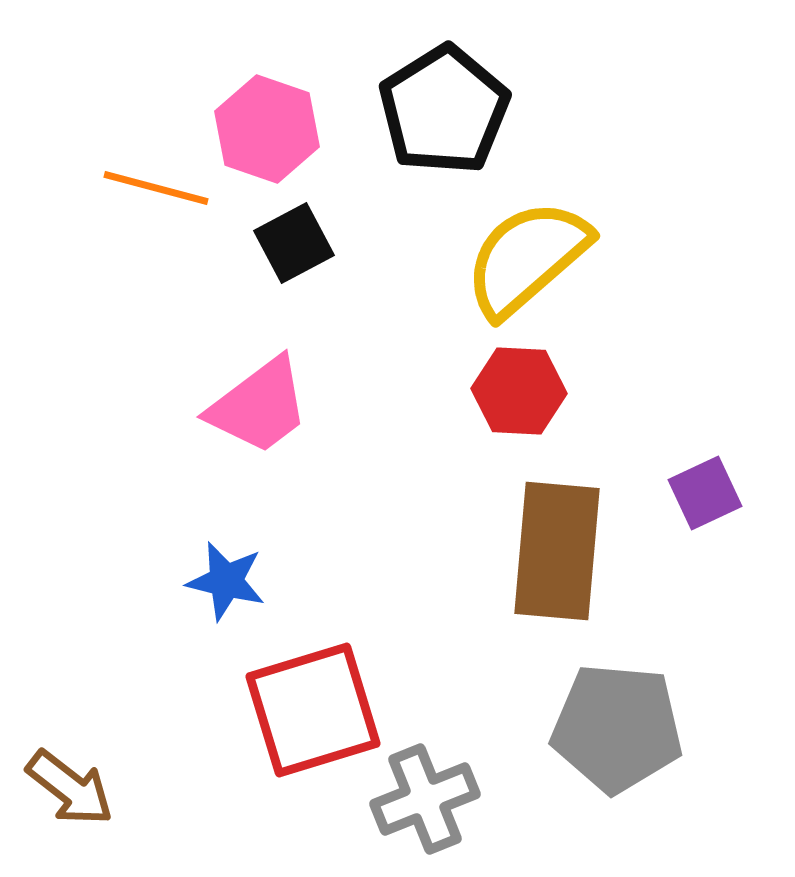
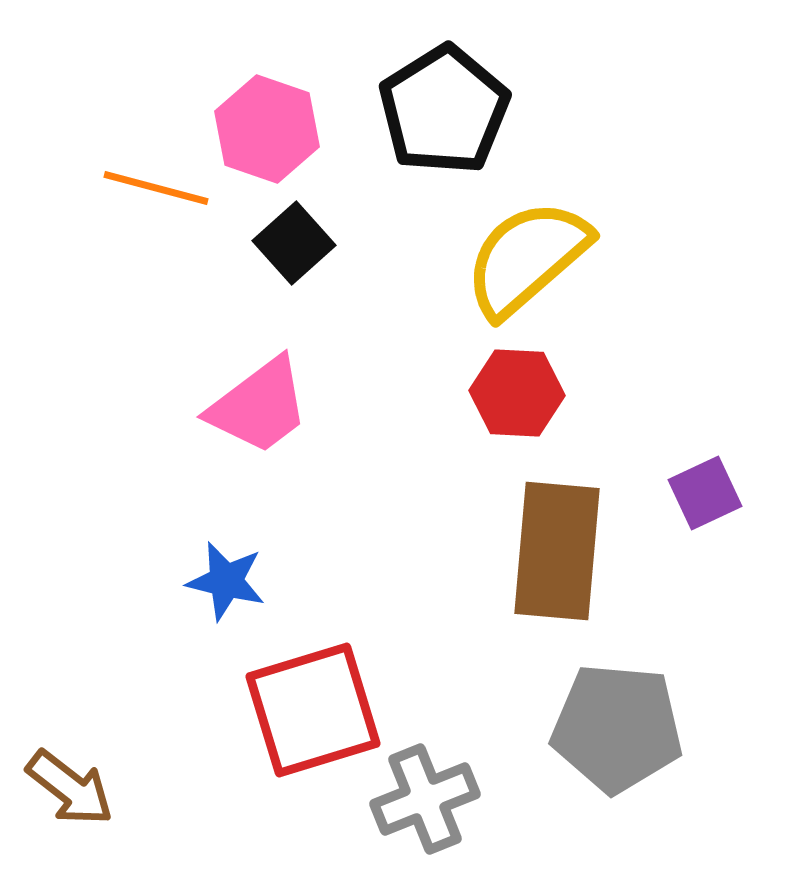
black square: rotated 14 degrees counterclockwise
red hexagon: moved 2 px left, 2 px down
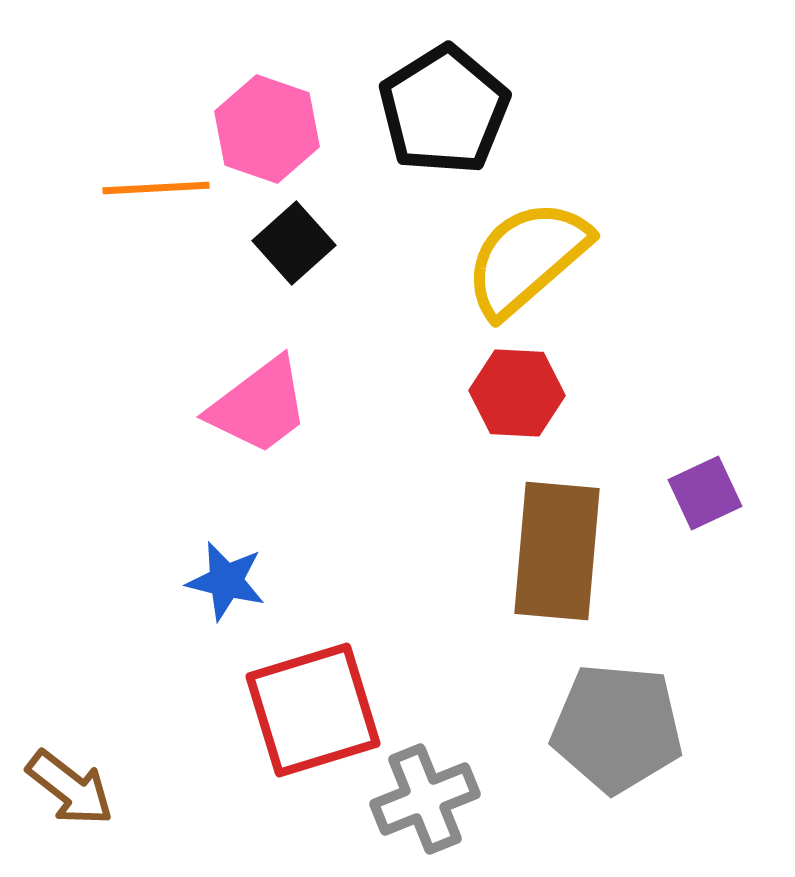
orange line: rotated 18 degrees counterclockwise
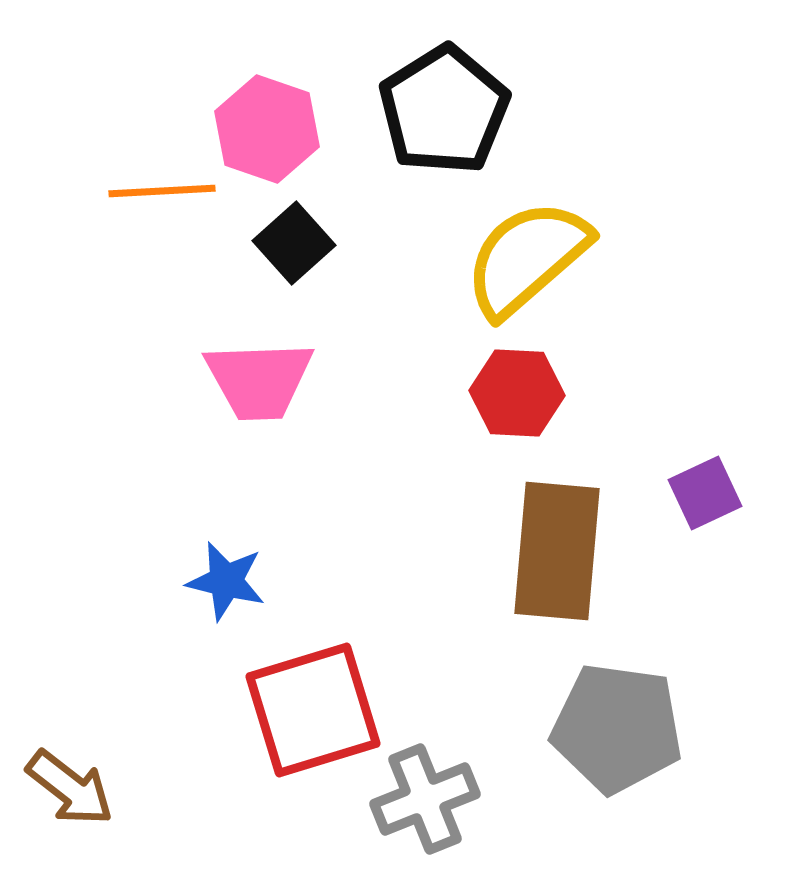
orange line: moved 6 px right, 3 px down
pink trapezoid: moved 26 px up; rotated 35 degrees clockwise
gray pentagon: rotated 3 degrees clockwise
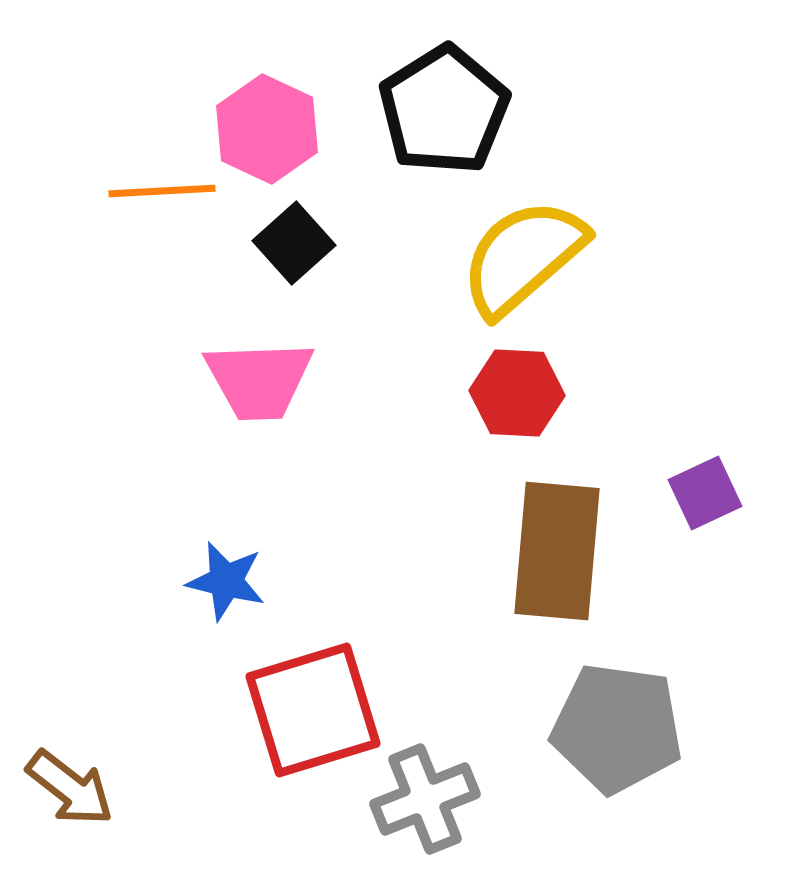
pink hexagon: rotated 6 degrees clockwise
yellow semicircle: moved 4 px left, 1 px up
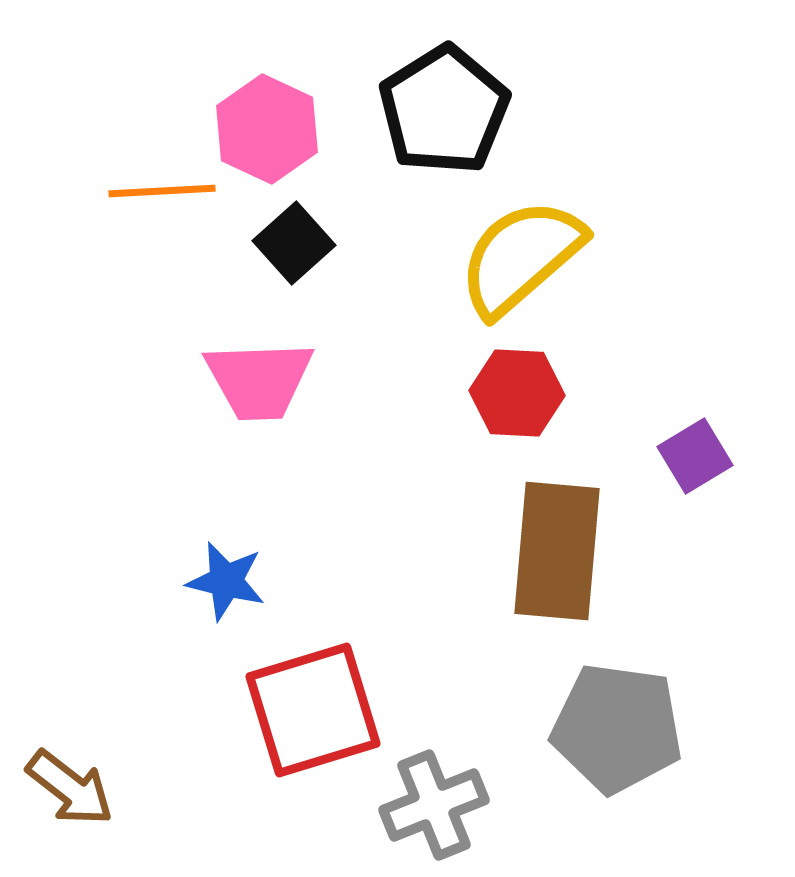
yellow semicircle: moved 2 px left
purple square: moved 10 px left, 37 px up; rotated 6 degrees counterclockwise
gray cross: moved 9 px right, 6 px down
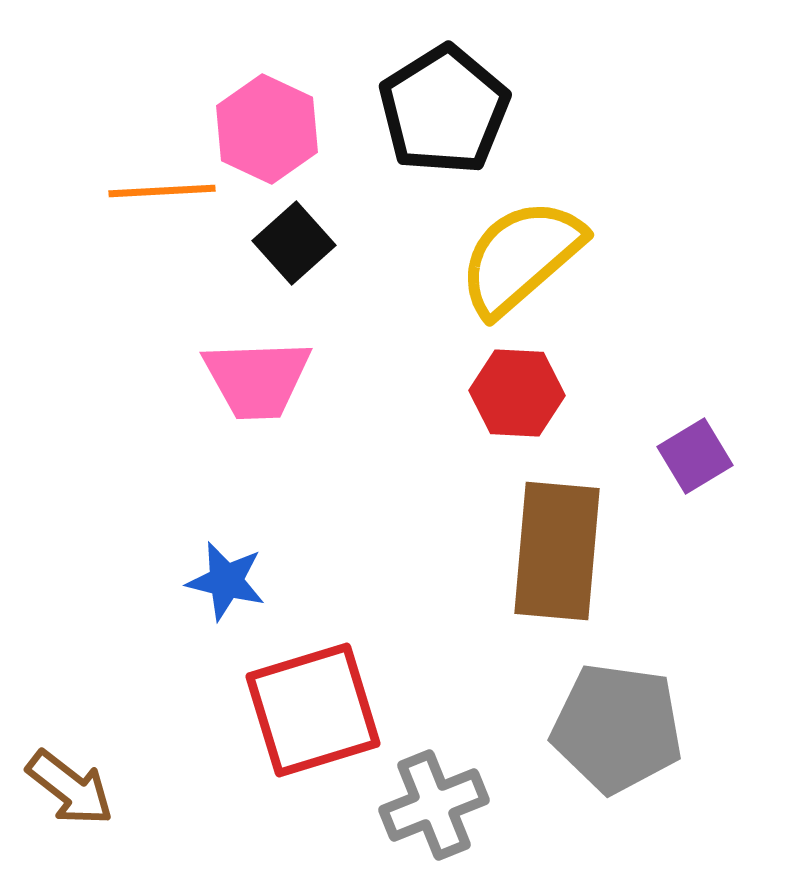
pink trapezoid: moved 2 px left, 1 px up
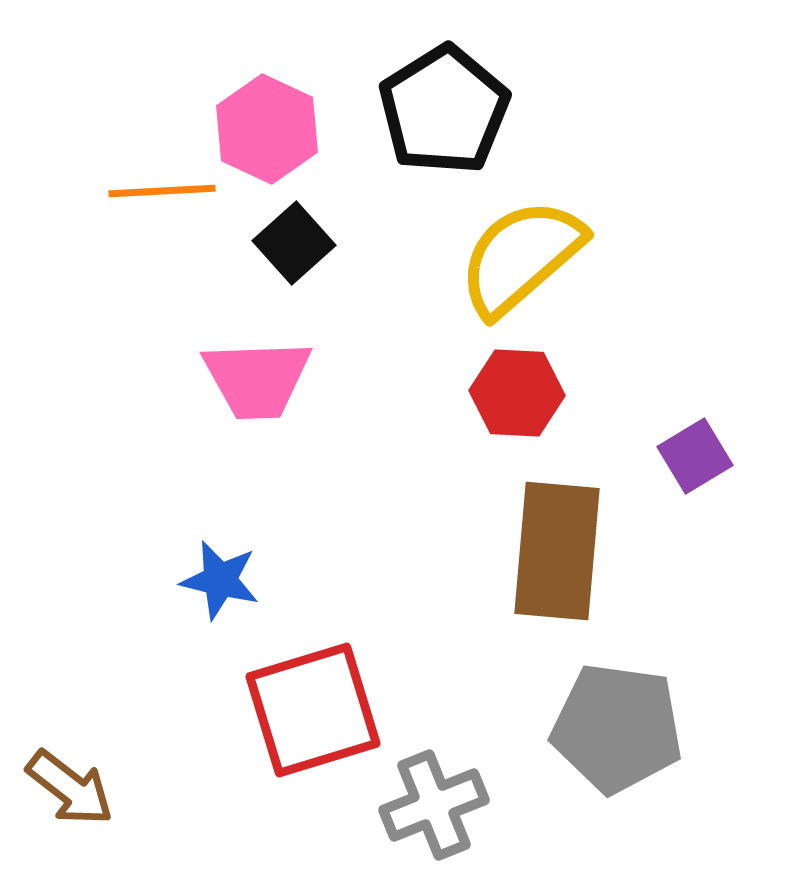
blue star: moved 6 px left, 1 px up
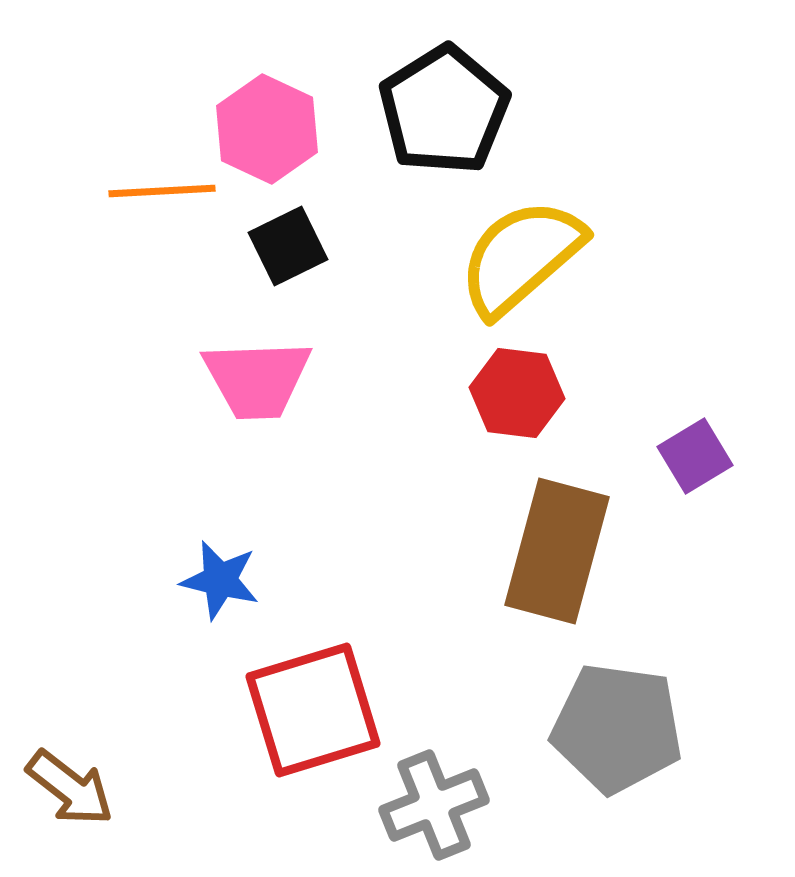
black square: moved 6 px left, 3 px down; rotated 16 degrees clockwise
red hexagon: rotated 4 degrees clockwise
brown rectangle: rotated 10 degrees clockwise
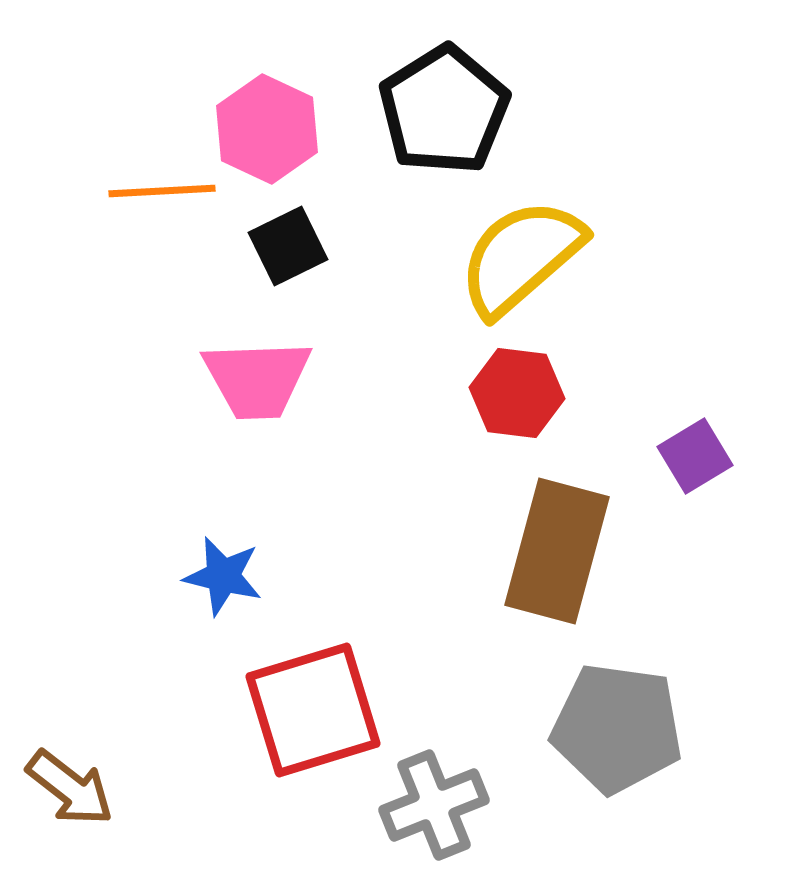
blue star: moved 3 px right, 4 px up
